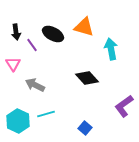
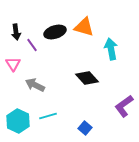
black ellipse: moved 2 px right, 2 px up; rotated 45 degrees counterclockwise
cyan line: moved 2 px right, 2 px down
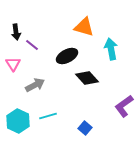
black ellipse: moved 12 px right, 24 px down; rotated 10 degrees counterclockwise
purple line: rotated 16 degrees counterclockwise
gray arrow: rotated 126 degrees clockwise
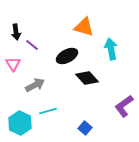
cyan line: moved 5 px up
cyan hexagon: moved 2 px right, 2 px down
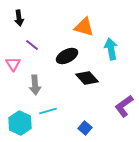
black arrow: moved 3 px right, 14 px up
gray arrow: rotated 114 degrees clockwise
